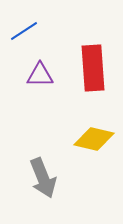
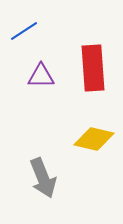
purple triangle: moved 1 px right, 1 px down
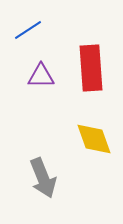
blue line: moved 4 px right, 1 px up
red rectangle: moved 2 px left
yellow diamond: rotated 57 degrees clockwise
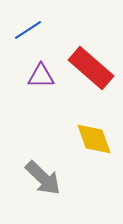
red rectangle: rotated 45 degrees counterclockwise
gray arrow: rotated 24 degrees counterclockwise
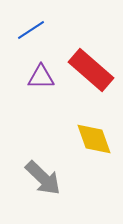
blue line: moved 3 px right
red rectangle: moved 2 px down
purple triangle: moved 1 px down
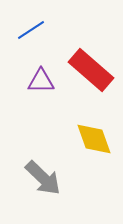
purple triangle: moved 4 px down
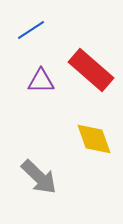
gray arrow: moved 4 px left, 1 px up
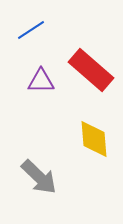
yellow diamond: rotated 15 degrees clockwise
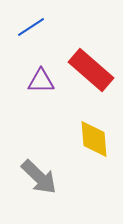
blue line: moved 3 px up
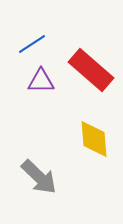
blue line: moved 1 px right, 17 px down
